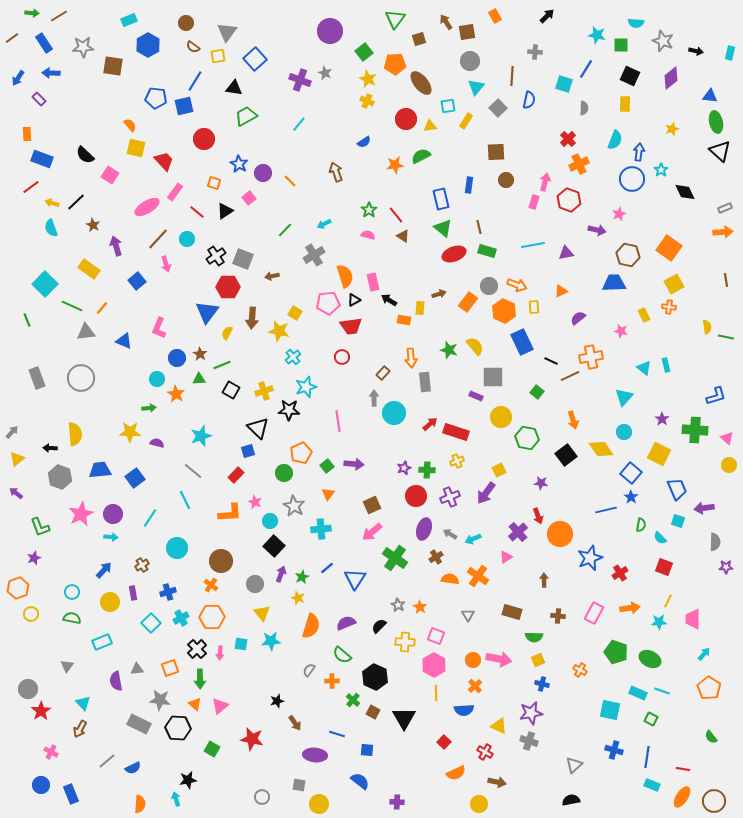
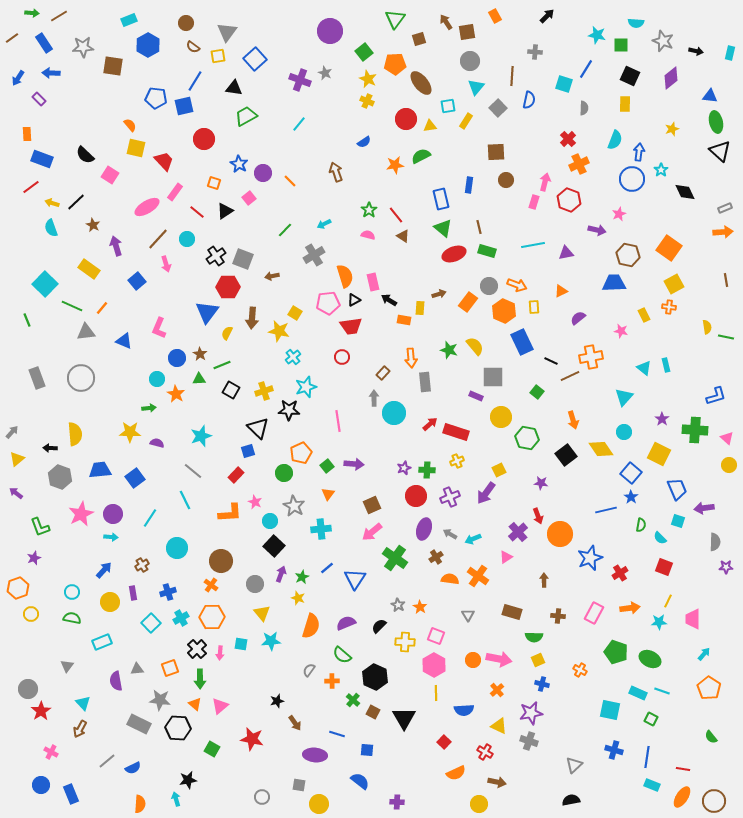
orange cross at (475, 686): moved 22 px right, 4 px down
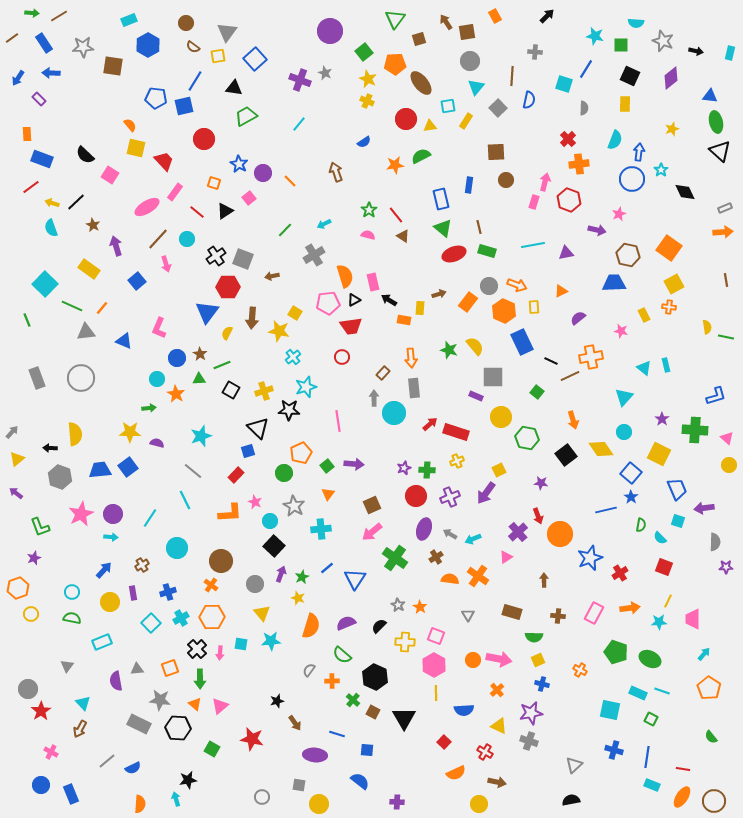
cyan star at (597, 35): moved 2 px left, 1 px down
orange cross at (579, 164): rotated 18 degrees clockwise
gray rectangle at (425, 382): moved 11 px left, 6 px down
blue square at (135, 478): moved 7 px left, 11 px up
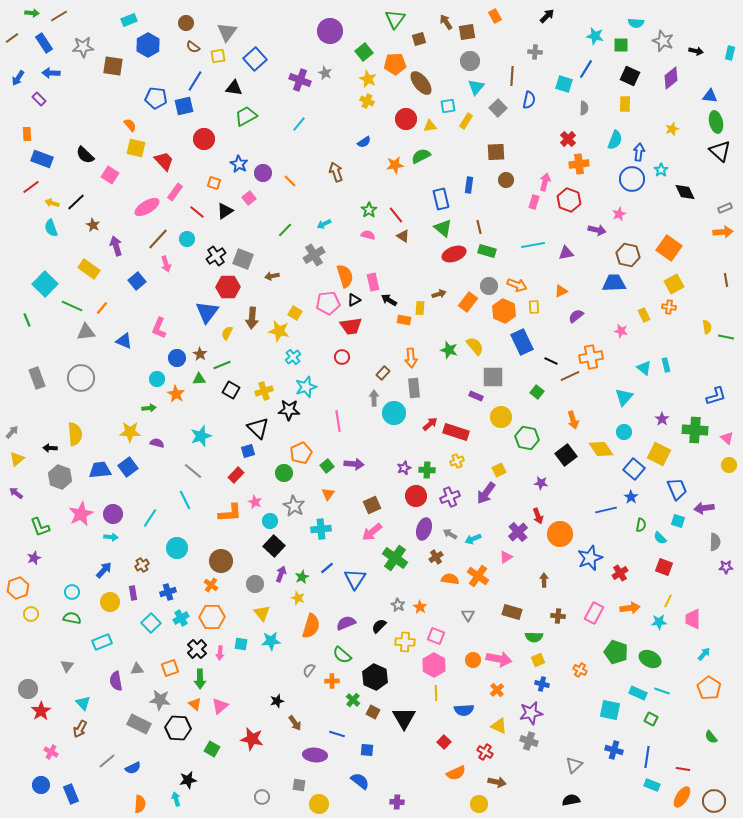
purple semicircle at (578, 318): moved 2 px left, 2 px up
blue square at (631, 473): moved 3 px right, 4 px up
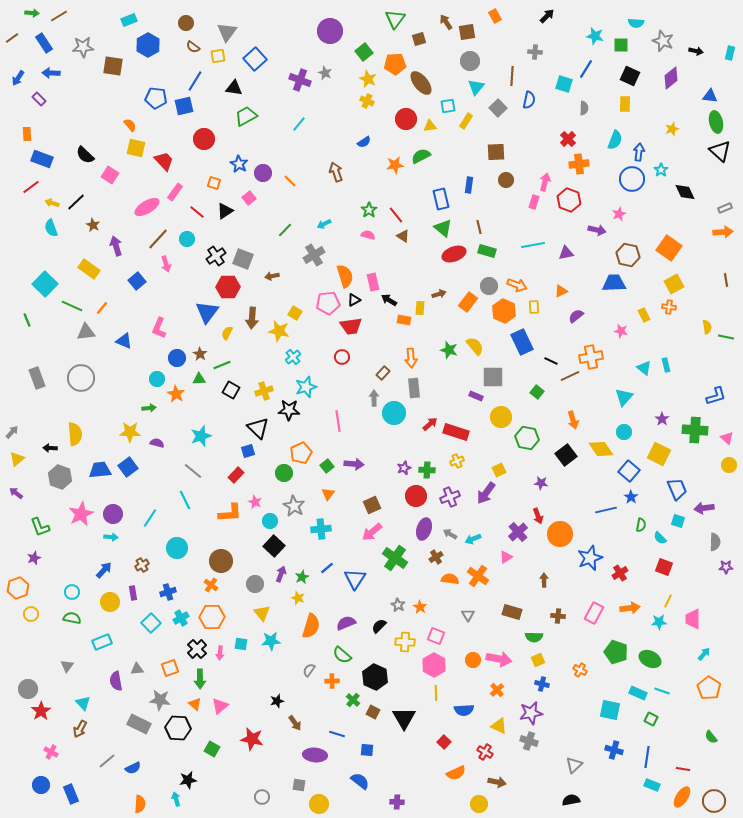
blue square at (634, 469): moved 5 px left, 2 px down
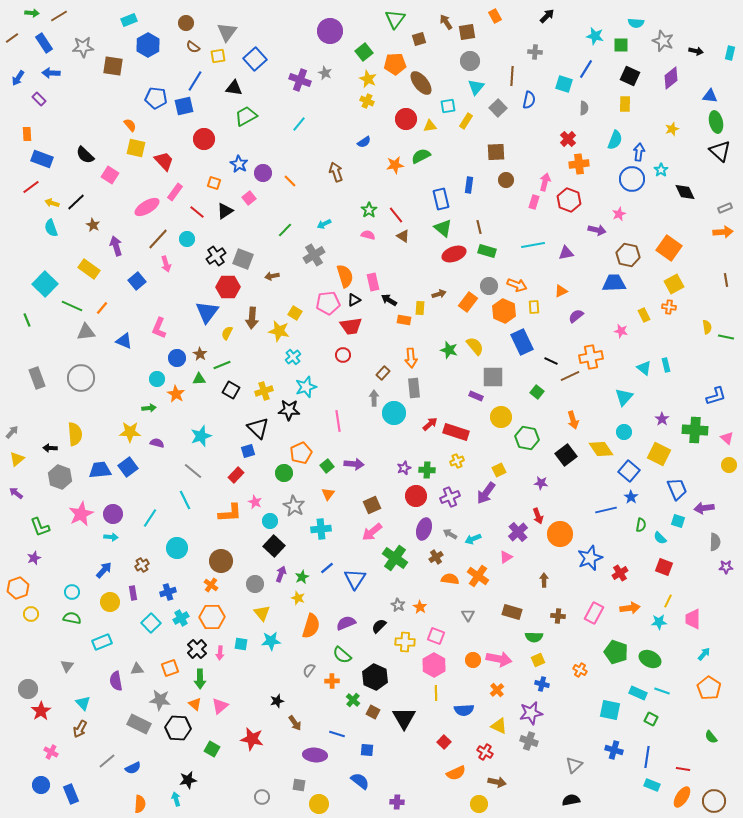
red circle at (342, 357): moved 1 px right, 2 px up
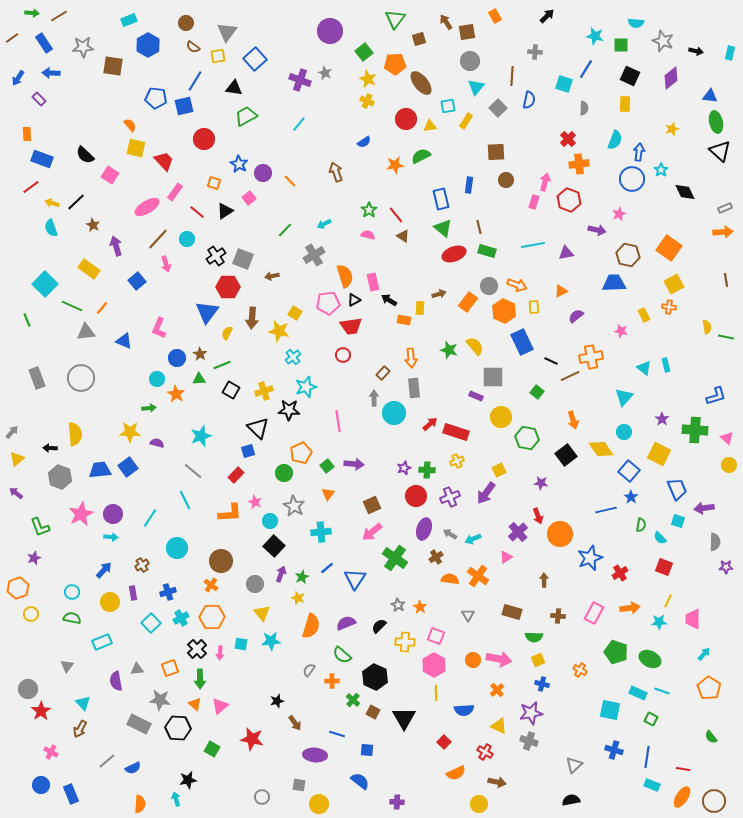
cyan cross at (321, 529): moved 3 px down
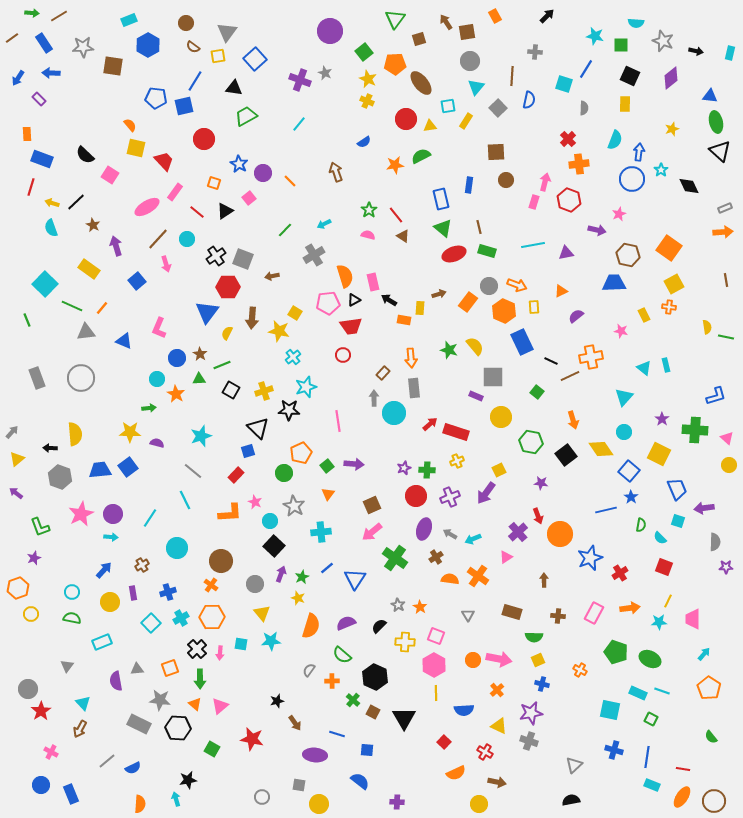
red line at (31, 187): rotated 36 degrees counterclockwise
black diamond at (685, 192): moved 4 px right, 6 px up
green hexagon at (527, 438): moved 4 px right, 4 px down
